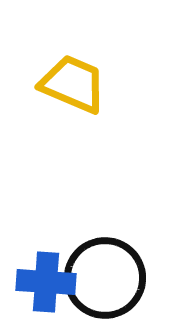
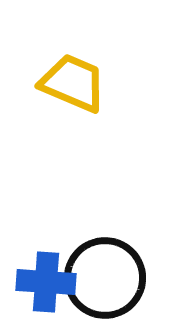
yellow trapezoid: moved 1 px up
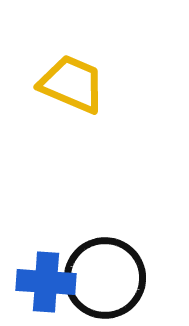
yellow trapezoid: moved 1 px left, 1 px down
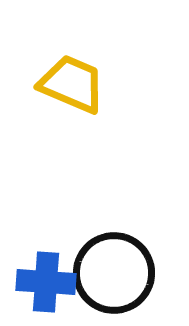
black circle: moved 9 px right, 5 px up
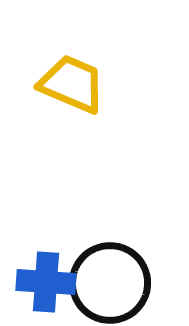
black circle: moved 4 px left, 10 px down
